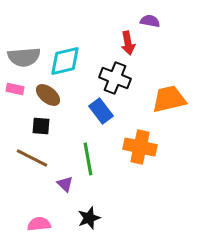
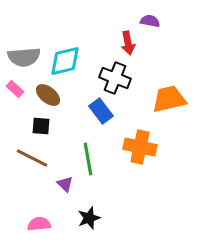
pink rectangle: rotated 30 degrees clockwise
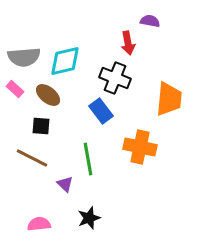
orange trapezoid: rotated 108 degrees clockwise
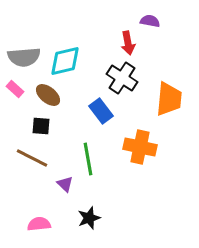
black cross: moved 7 px right; rotated 12 degrees clockwise
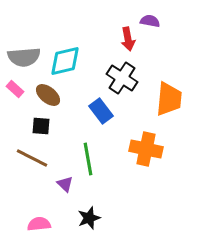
red arrow: moved 4 px up
orange cross: moved 6 px right, 2 px down
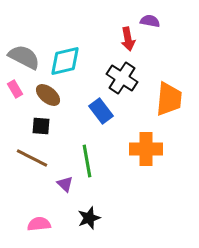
gray semicircle: rotated 148 degrees counterclockwise
pink rectangle: rotated 18 degrees clockwise
orange cross: rotated 12 degrees counterclockwise
green line: moved 1 px left, 2 px down
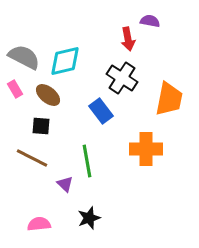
orange trapezoid: rotated 6 degrees clockwise
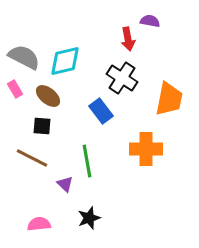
brown ellipse: moved 1 px down
black square: moved 1 px right
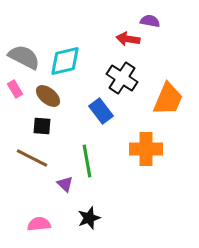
red arrow: rotated 110 degrees clockwise
orange trapezoid: moved 1 px left; rotated 12 degrees clockwise
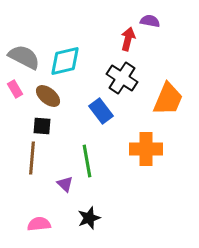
red arrow: rotated 95 degrees clockwise
brown line: rotated 68 degrees clockwise
